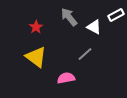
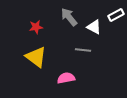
red star: rotated 24 degrees clockwise
gray line: moved 2 px left, 4 px up; rotated 49 degrees clockwise
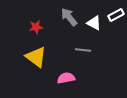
white triangle: moved 4 px up
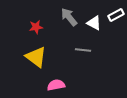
pink semicircle: moved 10 px left, 7 px down
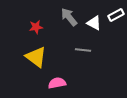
pink semicircle: moved 1 px right, 2 px up
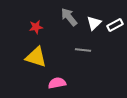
white rectangle: moved 1 px left, 10 px down
white triangle: rotated 49 degrees clockwise
yellow triangle: rotated 20 degrees counterclockwise
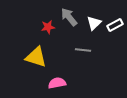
red star: moved 12 px right
